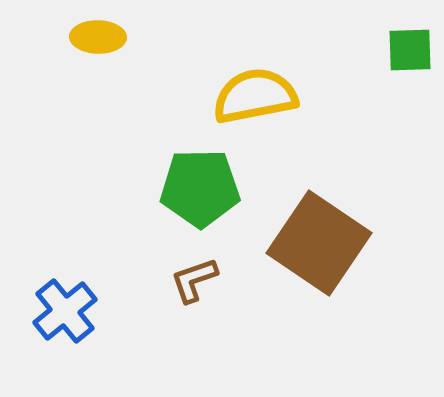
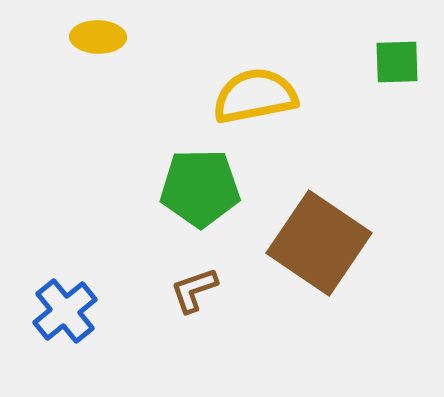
green square: moved 13 px left, 12 px down
brown L-shape: moved 10 px down
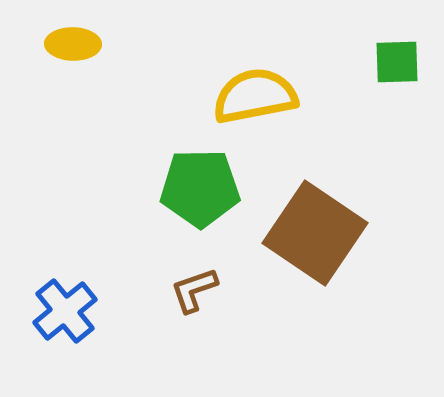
yellow ellipse: moved 25 px left, 7 px down
brown square: moved 4 px left, 10 px up
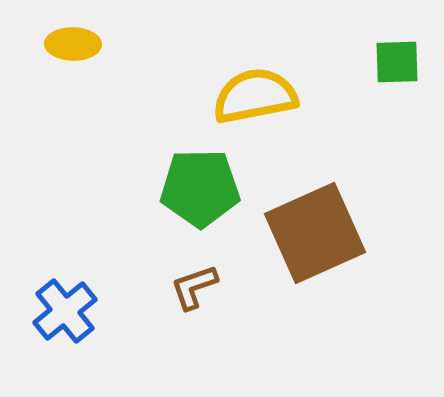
brown square: rotated 32 degrees clockwise
brown L-shape: moved 3 px up
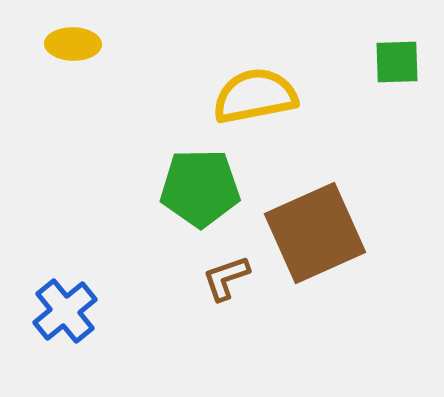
brown L-shape: moved 32 px right, 9 px up
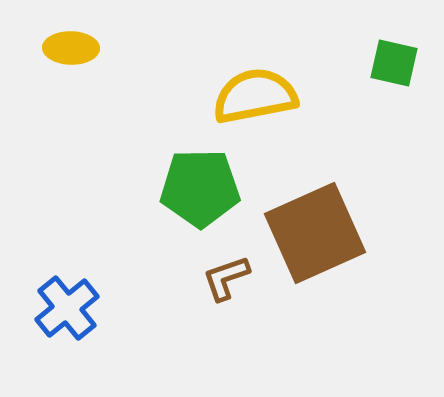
yellow ellipse: moved 2 px left, 4 px down
green square: moved 3 px left, 1 px down; rotated 15 degrees clockwise
blue cross: moved 2 px right, 3 px up
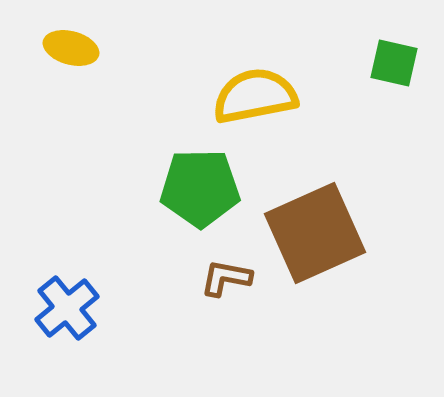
yellow ellipse: rotated 14 degrees clockwise
brown L-shape: rotated 30 degrees clockwise
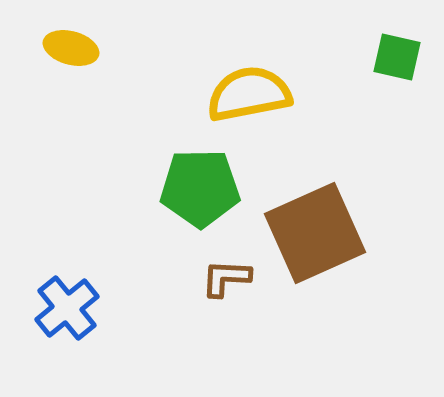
green square: moved 3 px right, 6 px up
yellow semicircle: moved 6 px left, 2 px up
brown L-shape: rotated 8 degrees counterclockwise
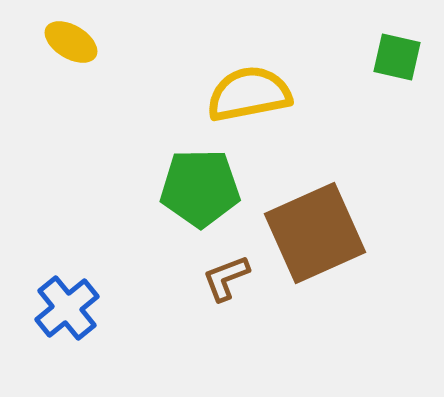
yellow ellipse: moved 6 px up; rotated 16 degrees clockwise
brown L-shape: rotated 24 degrees counterclockwise
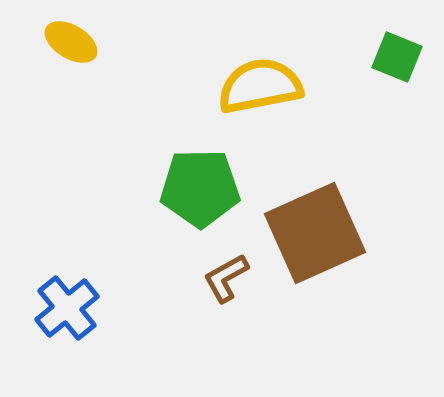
green square: rotated 9 degrees clockwise
yellow semicircle: moved 11 px right, 8 px up
brown L-shape: rotated 8 degrees counterclockwise
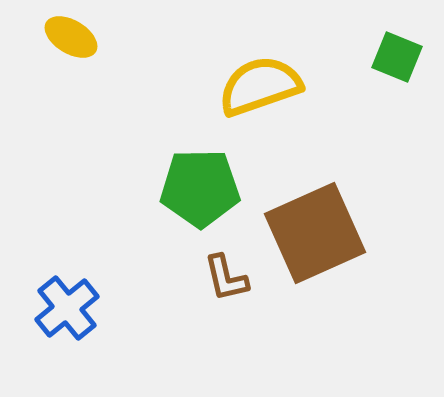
yellow ellipse: moved 5 px up
yellow semicircle: rotated 8 degrees counterclockwise
brown L-shape: rotated 74 degrees counterclockwise
